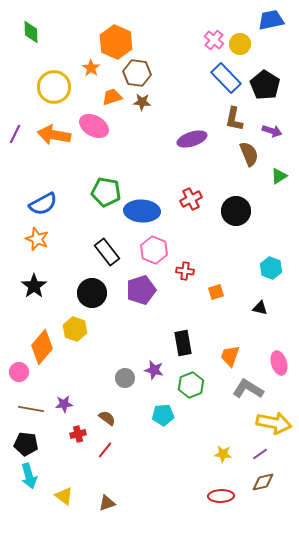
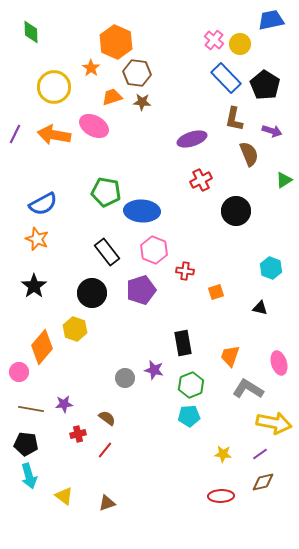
green triangle at (279, 176): moved 5 px right, 4 px down
red cross at (191, 199): moved 10 px right, 19 px up
cyan pentagon at (163, 415): moved 26 px right, 1 px down
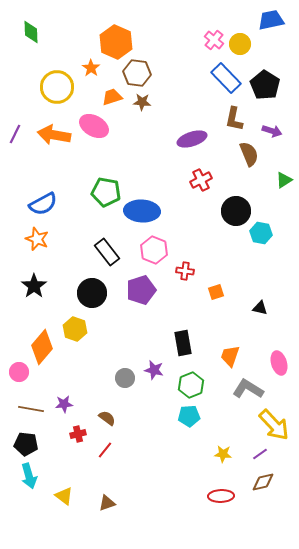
yellow circle at (54, 87): moved 3 px right
cyan hexagon at (271, 268): moved 10 px left, 35 px up; rotated 10 degrees counterclockwise
yellow arrow at (274, 423): moved 2 px down; rotated 36 degrees clockwise
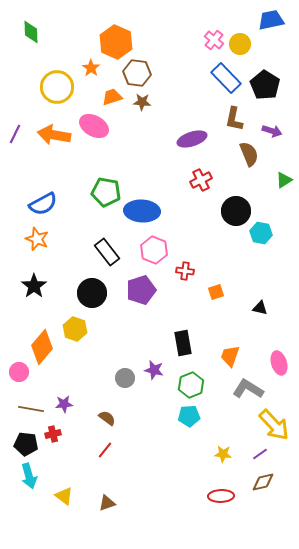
red cross at (78, 434): moved 25 px left
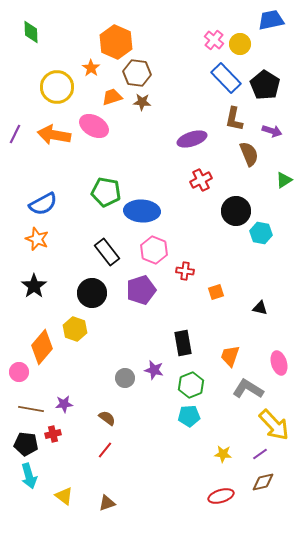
red ellipse at (221, 496): rotated 15 degrees counterclockwise
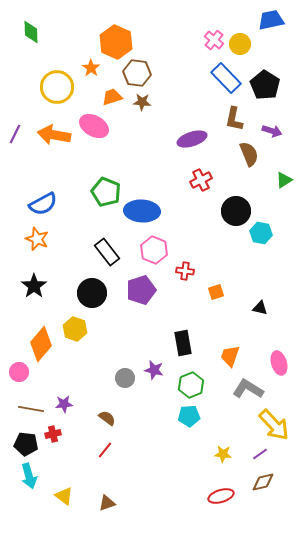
green pentagon at (106, 192): rotated 12 degrees clockwise
orange diamond at (42, 347): moved 1 px left, 3 px up
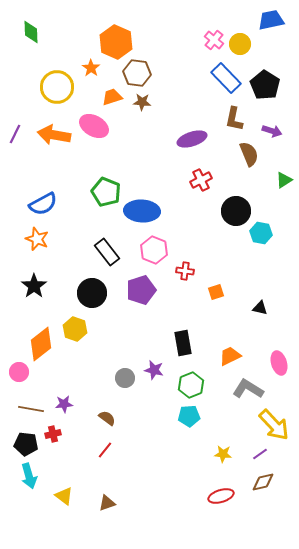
orange diamond at (41, 344): rotated 12 degrees clockwise
orange trapezoid at (230, 356): rotated 45 degrees clockwise
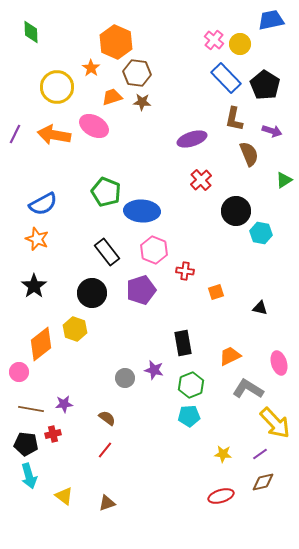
red cross at (201, 180): rotated 15 degrees counterclockwise
yellow arrow at (274, 425): moved 1 px right, 2 px up
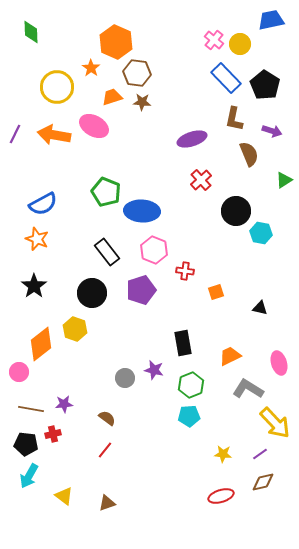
cyan arrow at (29, 476): rotated 45 degrees clockwise
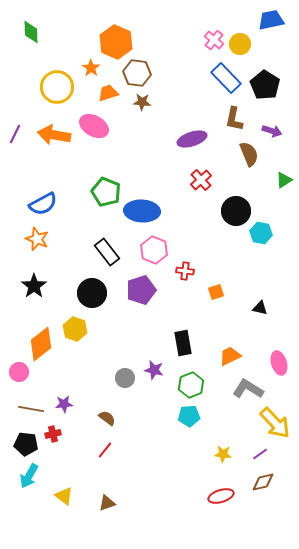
orange trapezoid at (112, 97): moved 4 px left, 4 px up
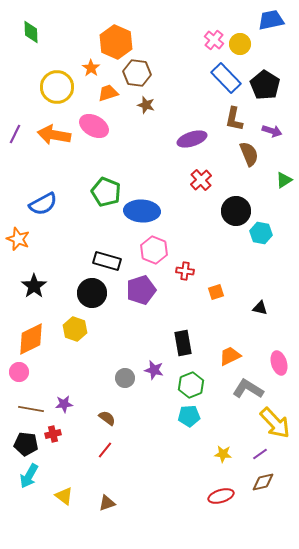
brown star at (142, 102): moved 4 px right, 3 px down; rotated 12 degrees clockwise
orange star at (37, 239): moved 19 px left
black rectangle at (107, 252): moved 9 px down; rotated 36 degrees counterclockwise
orange diamond at (41, 344): moved 10 px left, 5 px up; rotated 12 degrees clockwise
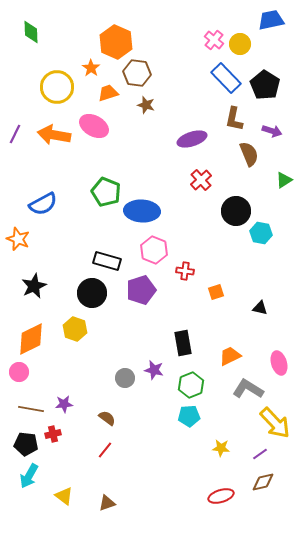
black star at (34, 286): rotated 10 degrees clockwise
yellow star at (223, 454): moved 2 px left, 6 px up
